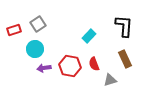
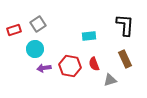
black L-shape: moved 1 px right, 1 px up
cyan rectangle: rotated 40 degrees clockwise
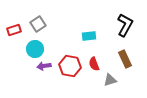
black L-shape: rotated 25 degrees clockwise
purple arrow: moved 2 px up
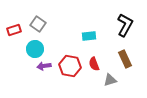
gray square: rotated 21 degrees counterclockwise
